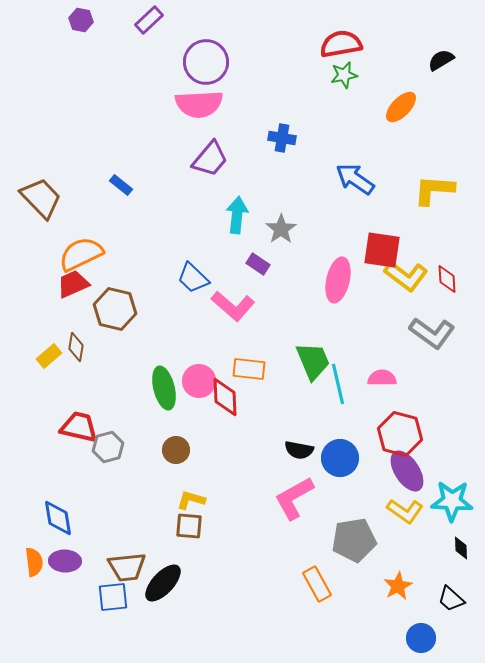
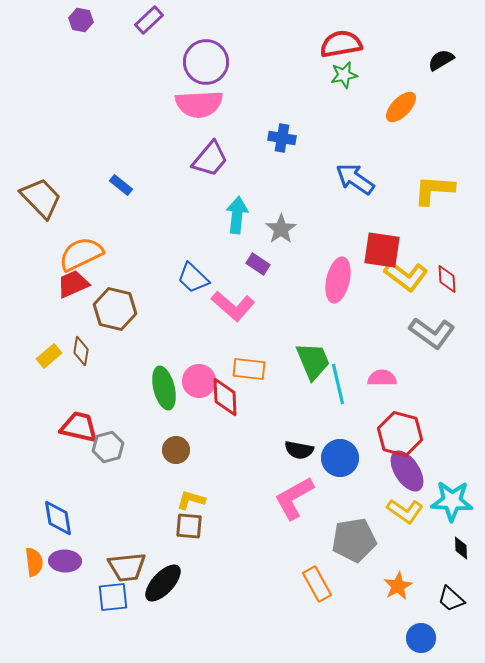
brown diamond at (76, 347): moved 5 px right, 4 px down
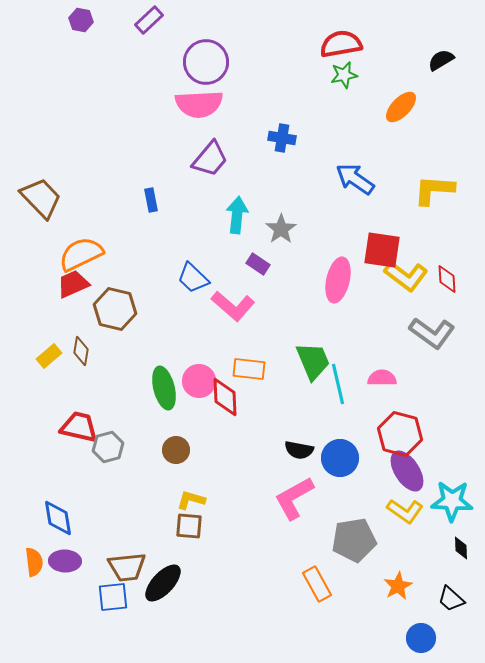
blue rectangle at (121, 185): moved 30 px right, 15 px down; rotated 40 degrees clockwise
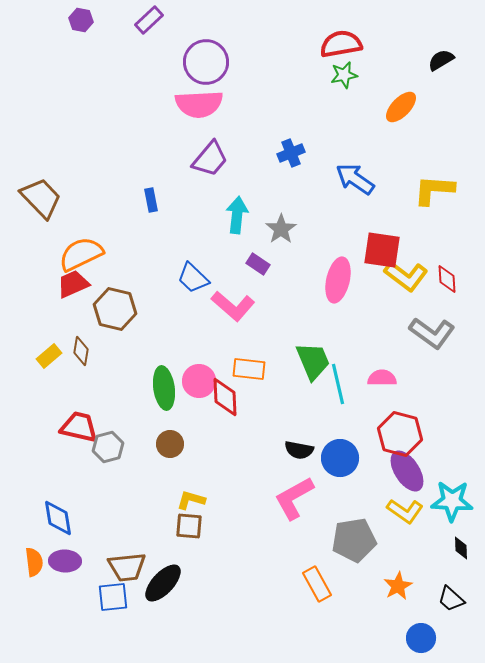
blue cross at (282, 138): moved 9 px right, 15 px down; rotated 32 degrees counterclockwise
green ellipse at (164, 388): rotated 6 degrees clockwise
brown circle at (176, 450): moved 6 px left, 6 px up
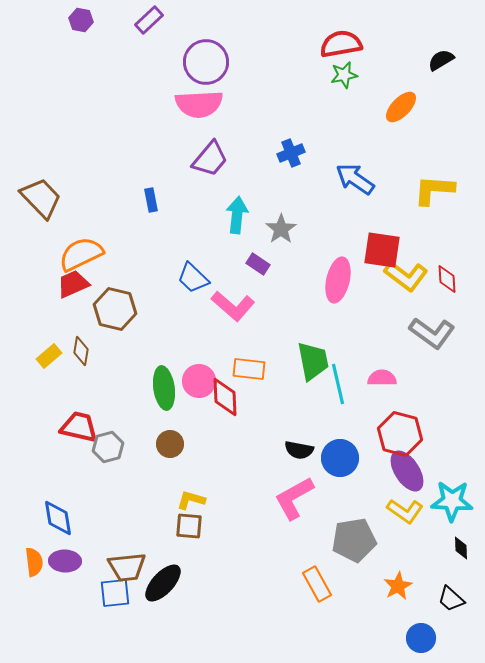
green trapezoid at (313, 361): rotated 12 degrees clockwise
blue square at (113, 597): moved 2 px right, 4 px up
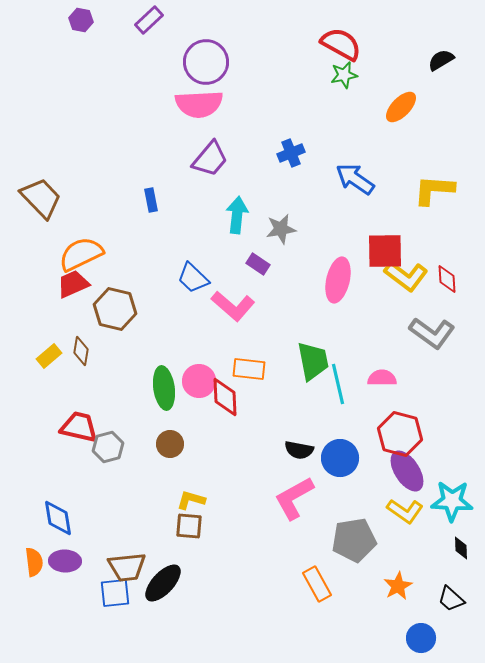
red semicircle at (341, 44): rotated 39 degrees clockwise
gray star at (281, 229): rotated 24 degrees clockwise
red square at (382, 250): moved 3 px right, 1 px down; rotated 9 degrees counterclockwise
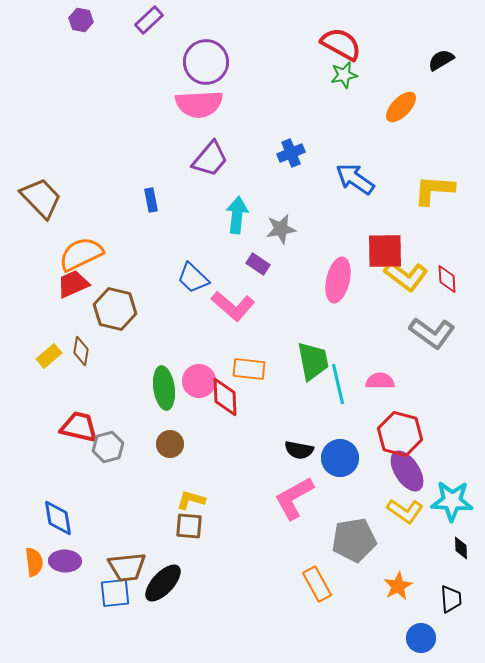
pink semicircle at (382, 378): moved 2 px left, 3 px down
black trapezoid at (451, 599): rotated 136 degrees counterclockwise
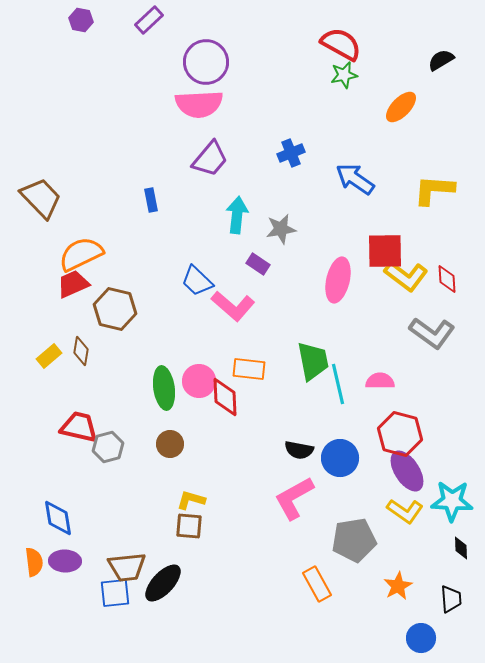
blue trapezoid at (193, 278): moved 4 px right, 3 px down
